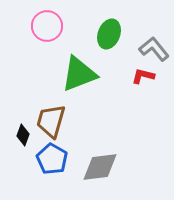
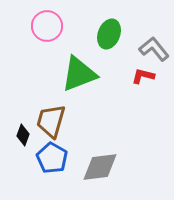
blue pentagon: moved 1 px up
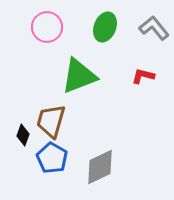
pink circle: moved 1 px down
green ellipse: moved 4 px left, 7 px up
gray L-shape: moved 21 px up
green triangle: moved 2 px down
gray diamond: rotated 18 degrees counterclockwise
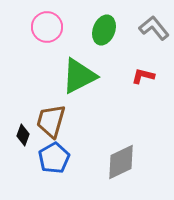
green ellipse: moved 1 px left, 3 px down
green triangle: rotated 6 degrees counterclockwise
blue pentagon: moved 2 px right; rotated 12 degrees clockwise
gray diamond: moved 21 px right, 5 px up
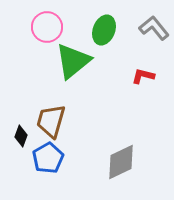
green triangle: moved 6 px left, 15 px up; rotated 12 degrees counterclockwise
black diamond: moved 2 px left, 1 px down
blue pentagon: moved 6 px left
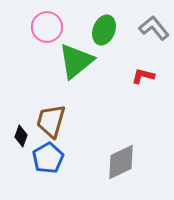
green triangle: moved 3 px right
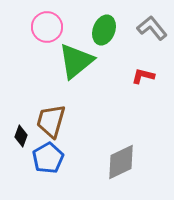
gray L-shape: moved 2 px left
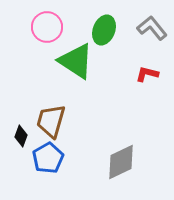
green triangle: rotated 48 degrees counterclockwise
red L-shape: moved 4 px right, 2 px up
